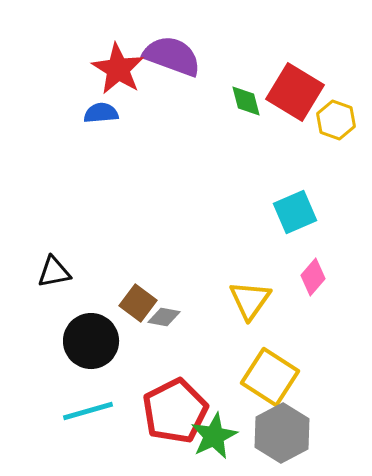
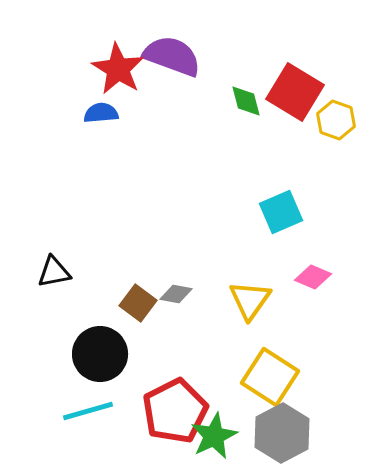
cyan square: moved 14 px left
pink diamond: rotated 72 degrees clockwise
gray diamond: moved 12 px right, 23 px up
black circle: moved 9 px right, 13 px down
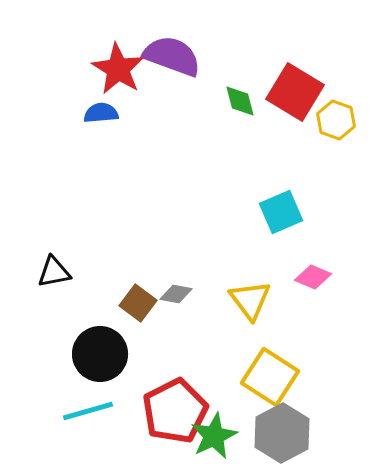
green diamond: moved 6 px left
yellow triangle: rotated 12 degrees counterclockwise
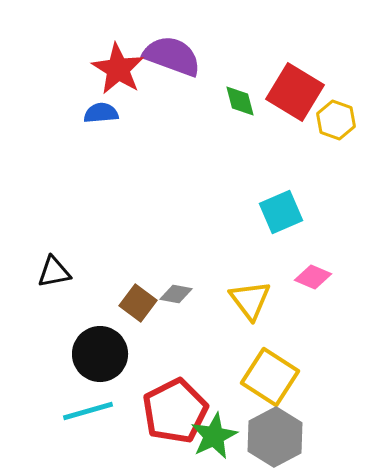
gray hexagon: moved 7 px left, 4 px down
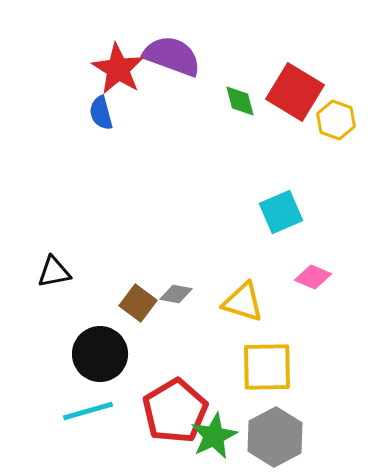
blue semicircle: rotated 100 degrees counterclockwise
yellow triangle: moved 7 px left, 2 px down; rotated 36 degrees counterclockwise
yellow square: moved 3 px left, 10 px up; rotated 34 degrees counterclockwise
red pentagon: rotated 4 degrees counterclockwise
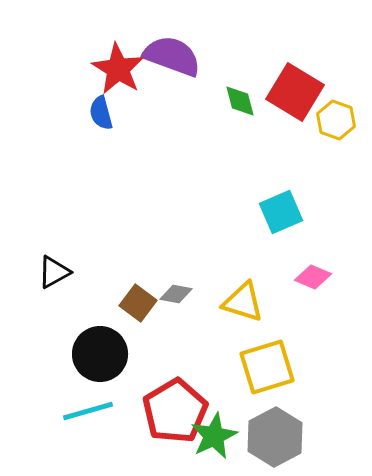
black triangle: rotated 18 degrees counterclockwise
yellow square: rotated 16 degrees counterclockwise
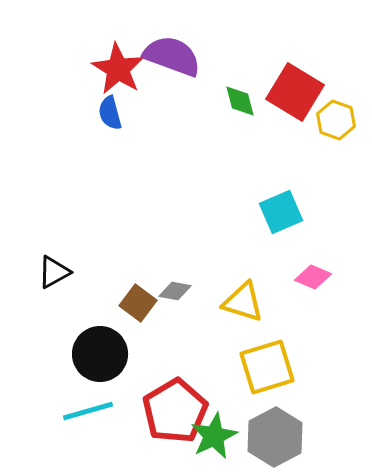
blue semicircle: moved 9 px right
gray diamond: moved 1 px left, 3 px up
